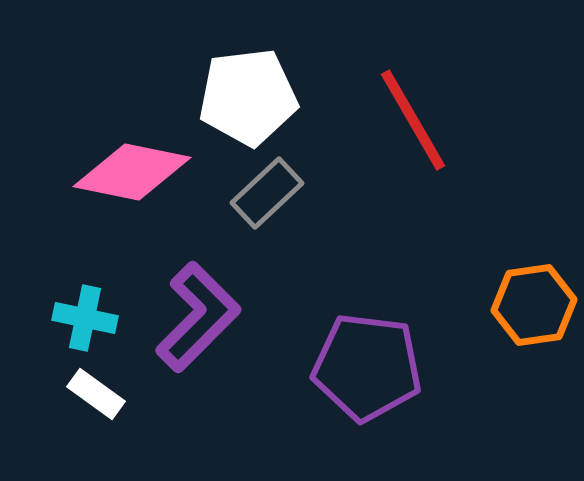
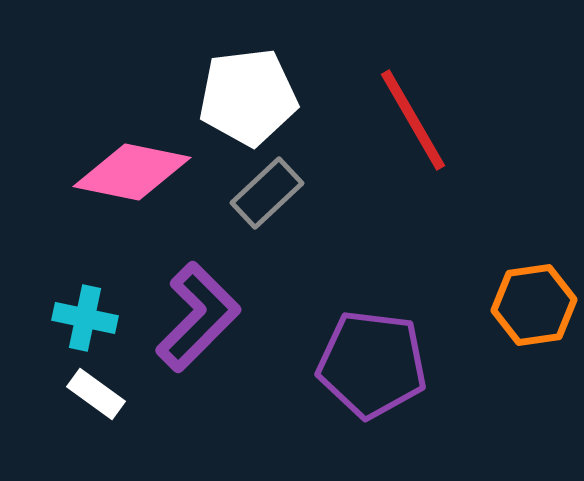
purple pentagon: moved 5 px right, 3 px up
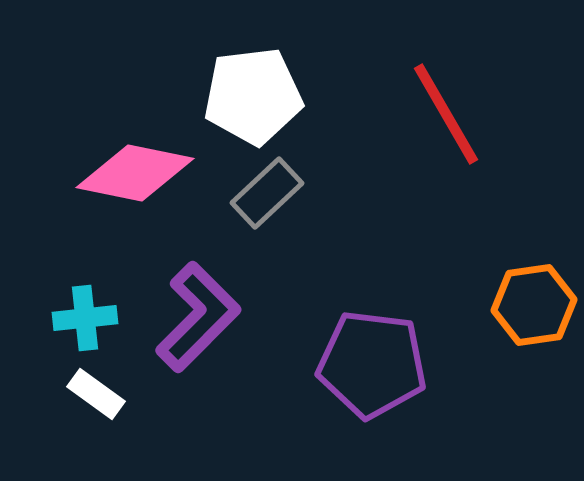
white pentagon: moved 5 px right, 1 px up
red line: moved 33 px right, 6 px up
pink diamond: moved 3 px right, 1 px down
cyan cross: rotated 18 degrees counterclockwise
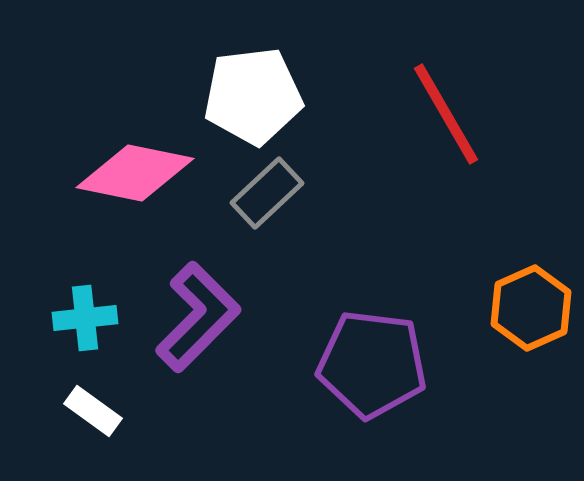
orange hexagon: moved 3 px left, 3 px down; rotated 16 degrees counterclockwise
white rectangle: moved 3 px left, 17 px down
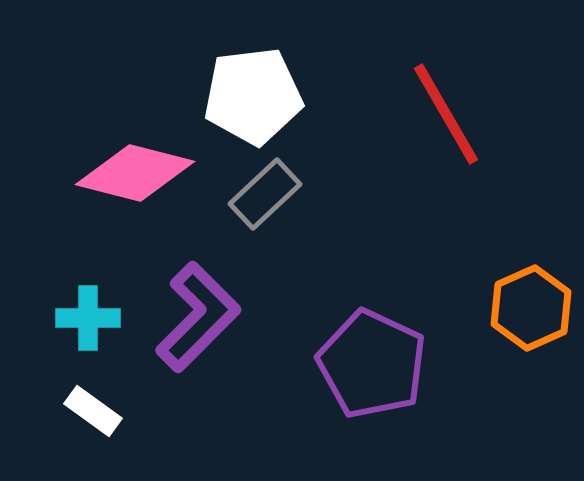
pink diamond: rotated 3 degrees clockwise
gray rectangle: moved 2 px left, 1 px down
cyan cross: moved 3 px right; rotated 6 degrees clockwise
purple pentagon: rotated 18 degrees clockwise
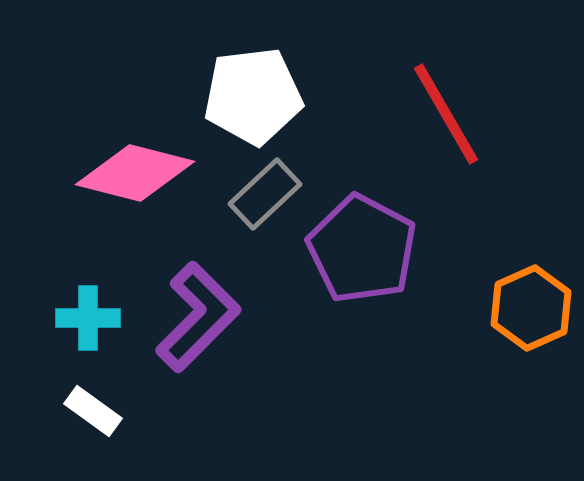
purple pentagon: moved 10 px left, 115 px up; rotated 3 degrees clockwise
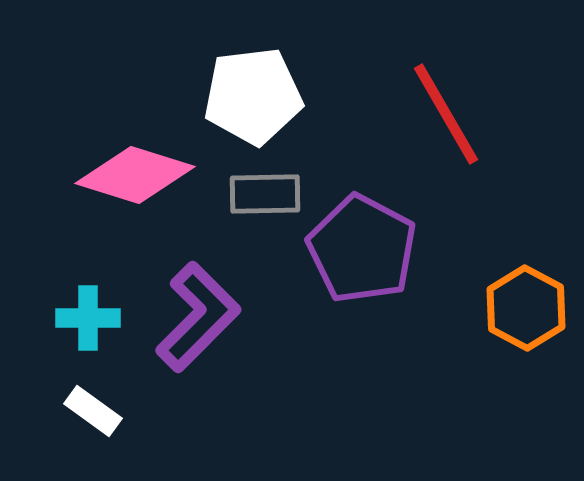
pink diamond: moved 2 px down; rotated 3 degrees clockwise
gray rectangle: rotated 42 degrees clockwise
orange hexagon: moved 5 px left; rotated 8 degrees counterclockwise
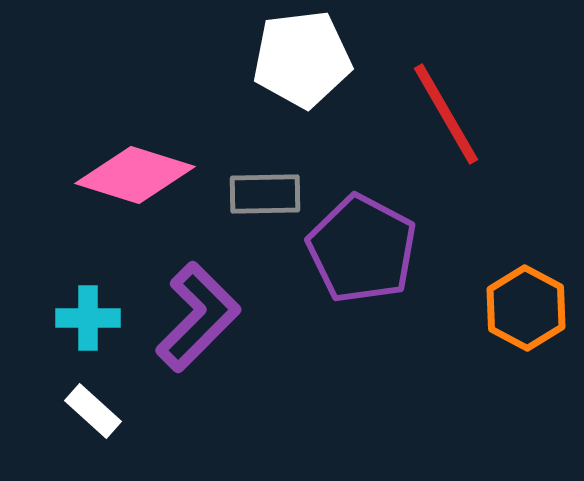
white pentagon: moved 49 px right, 37 px up
white rectangle: rotated 6 degrees clockwise
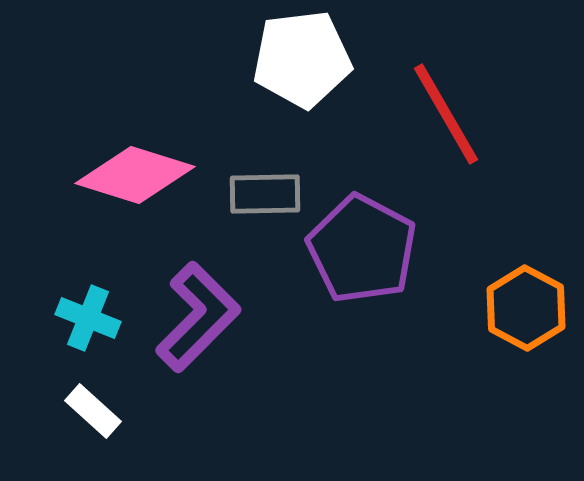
cyan cross: rotated 22 degrees clockwise
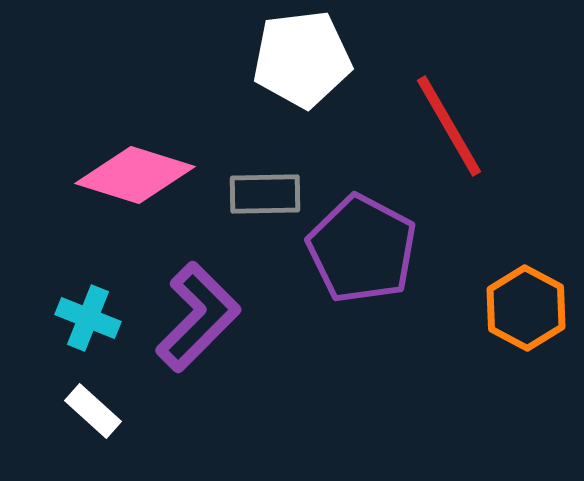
red line: moved 3 px right, 12 px down
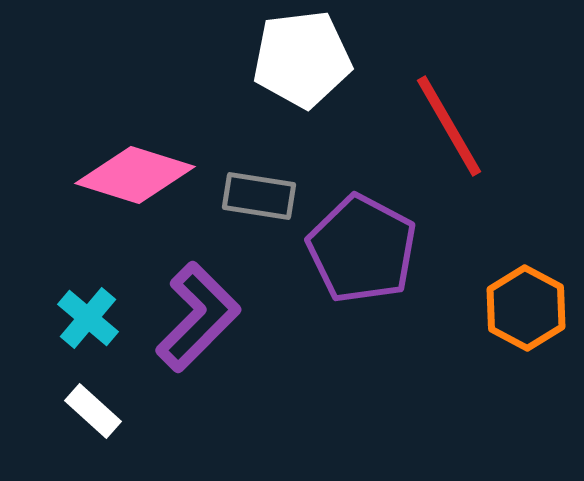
gray rectangle: moved 6 px left, 2 px down; rotated 10 degrees clockwise
cyan cross: rotated 18 degrees clockwise
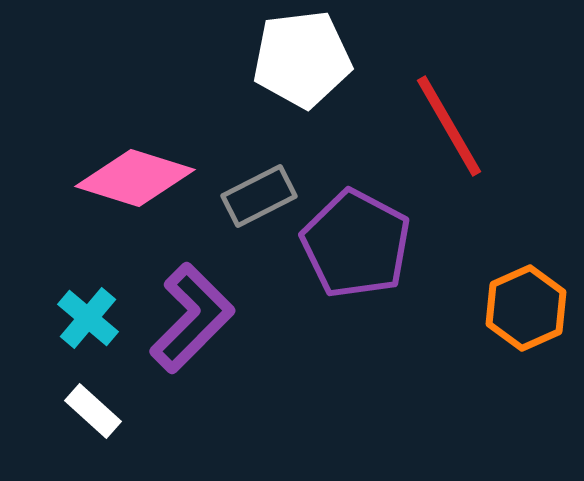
pink diamond: moved 3 px down
gray rectangle: rotated 36 degrees counterclockwise
purple pentagon: moved 6 px left, 5 px up
orange hexagon: rotated 8 degrees clockwise
purple L-shape: moved 6 px left, 1 px down
